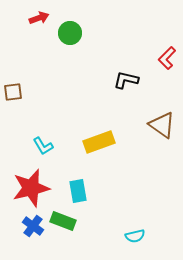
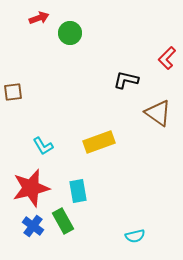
brown triangle: moved 4 px left, 12 px up
green rectangle: rotated 40 degrees clockwise
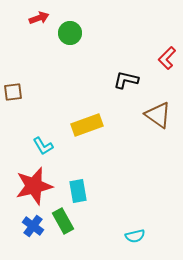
brown triangle: moved 2 px down
yellow rectangle: moved 12 px left, 17 px up
red star: moved 3 px right, 2 px up
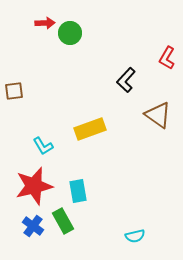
red arrow: moved 6 px right, 5 px down; rotated 18 degrees clockwise
red L-shape: rotated 15 degrees counterclockwise
black L-shape: rotated 60 degrees counterclockwise
brown square: moved 1 px right, 1 px up
yellow rectangle: moved 3 px right, 4 px down
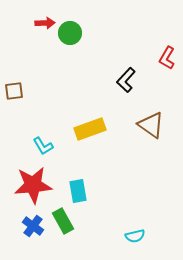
brown triangle: moved 7 px left, 10 px down
red star: moved 1 px left, 1 px up; rotated 9 degrees clockwise
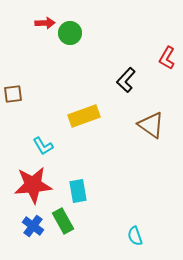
brown square: moved 1 px left, 3 px down
yellow rectangle: moved 6 px left, 13 px up
cyan semicircle: rotated 84 degrees clockwise
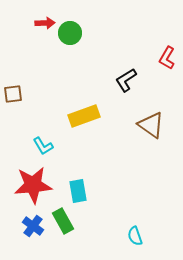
black L-shape: rotated 15 degrees clockwise
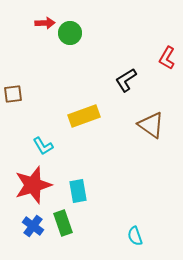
red star: rotated 12 degrees counterclockwise
green rectangle: moved 2 px down; rotated 10 degrees clockwise
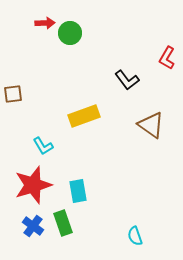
black L-shape: moved 1 px right; rotated 95 degrees counterclockwise
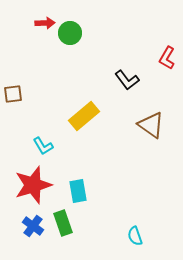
yellow rectangle: rotated 20 degrees counterclockwise
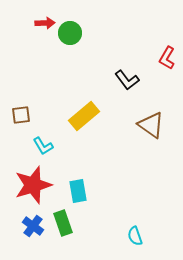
brown square: moved 8 px right, 21 px down
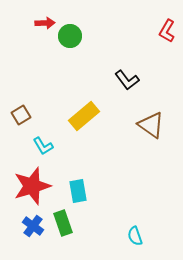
green circle: moved 3 px down
red L-shape: moved 27 px up
brown square: rotated 24 degrees counterclockwise
red star: moved 1 px left, 1 px down
